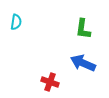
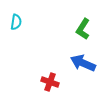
green L-shape: rotated 25 degrees clockwise
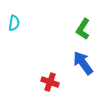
cyan semicircle: moved 2 px left, 1 px down
blue arrow: rotated 30 degrees clockwise
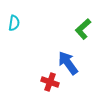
green L-shape: rotated 15 degrees clockwise
blue arrow: moved 15 px left
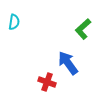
cyan semicircle: moved 1 px up
red cross: moved 3 px left
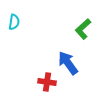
red cross: rotated 12 degrees counterclockwise
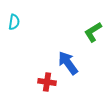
green L-shape: moved 10 px right, 3 px down; rotated 10 degrees clockwise
